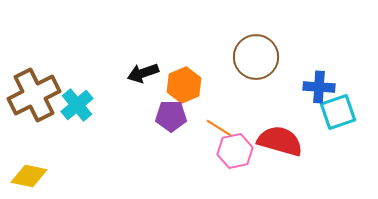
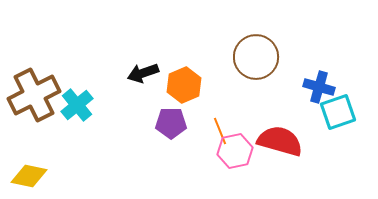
blue cross: rotated 12 degrees clockwise
purple pentagon: moved 7 px down
orange line: moved 1 px right, 3 px down; rotated 36 degrees clockwise
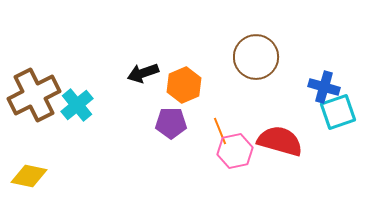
blue cross: moved 5 px right
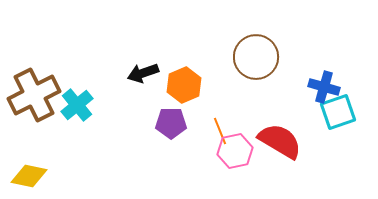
red semicircle: rotated 15 degrees clockwise
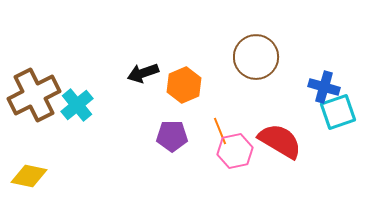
purple pentagon: moved 1 px right, 13 px down
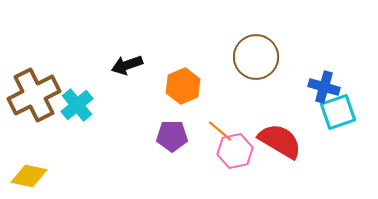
black arrow: moved 16 px left, 8 px up
orange hexagon: moved 1 px left, 1 px down
orange line: rotated 28 degrees counterclockwise
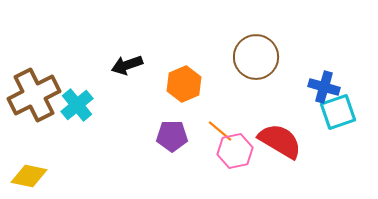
orange hexagon: moved 1 px right, 2 px up
